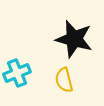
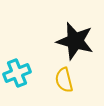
black star: moved 1 px right, 2 px down
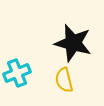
black star: moved 2 px left, 2 px down
